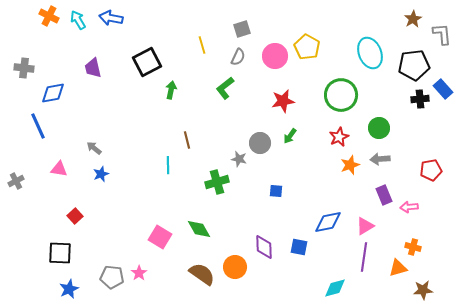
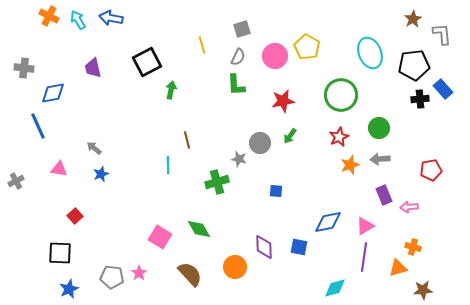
green L-shape at (225, 88): moved 11 px right, 3 px up; rotated 55 degrees counterclockwise
brown semicircle at (202, 274): moved 12 px left; rotated 12 degrees clockwise
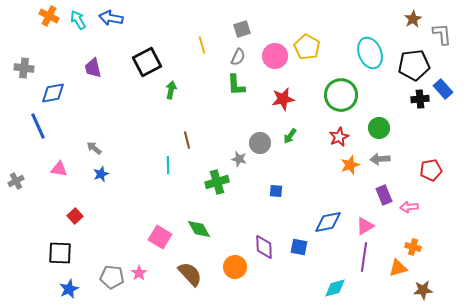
red star at (283, 101): moved 2 px up
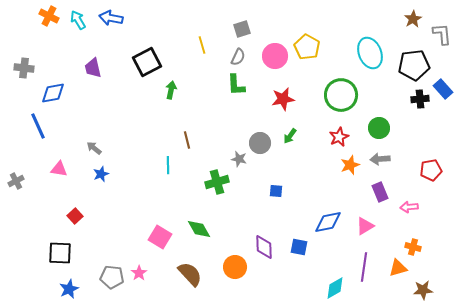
purple rectangle at (384, 195): moved 4 px left, 3 px up
purple line at (364, 257): moved 10 px down
cyan diamond at (335, 288): rotated 15 degrees counterclockwise
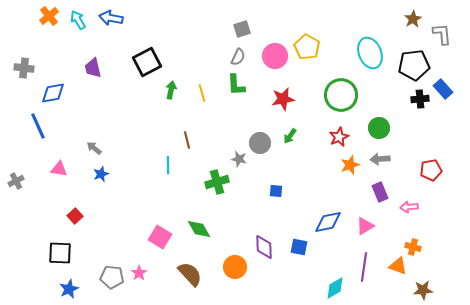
orange cross at (49, 16): rotated 24 degrees clockwise
yellow line at (202, 45): moved 48 px down
orange triangle at (398, 268): moved 2 px up; rotated 36 degrees clockwise
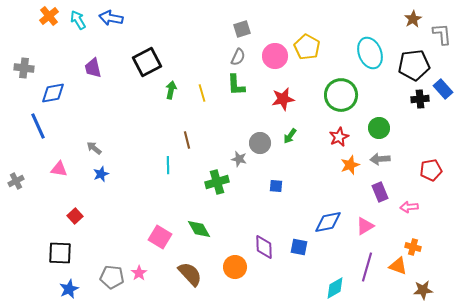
blue square at (276, 191): moved 5 px up
purple line at (364, 267): moved 3 px right; rotated 8 degrees clockwise
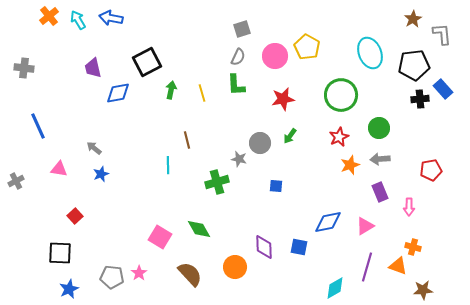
blue diamond at (53, 93): moved 65 px right
pink arrow at (409, 207): rotated 84 degrees counterclockwise
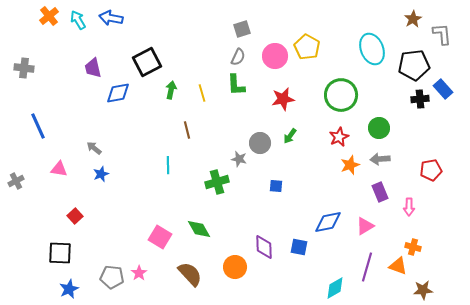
cyan ellipse at (370, 53): moved 2 px right, 4 px up
brown line at (187, 140): moved 10 px up
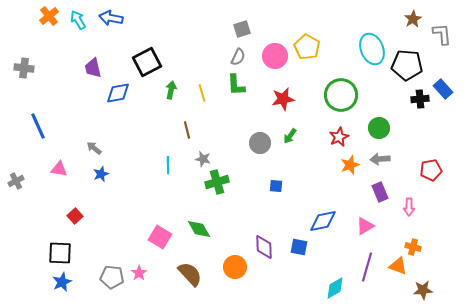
black pentagon at (414, 65): moved 7 px left; rotated 12 degrees clockwise
gray star at (239, 159): moved 36 px left
blue diamond at (328, 222): moved 5 px left, 1 px up
blue star at (69, 289): moved 7 px left, 7 px up
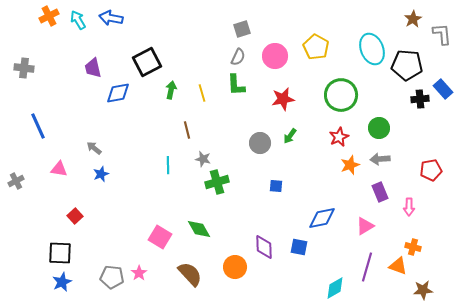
orange cross at (49, 16): rotated 12 degrees clockwise
yellow pentagon at (307, 47): moved 9 px right
blue diamond at (323, 221): moved 1 px left, 3 px up
